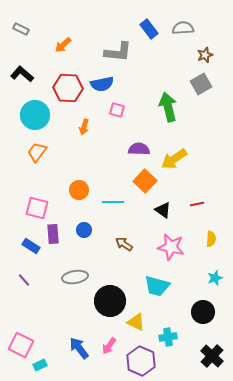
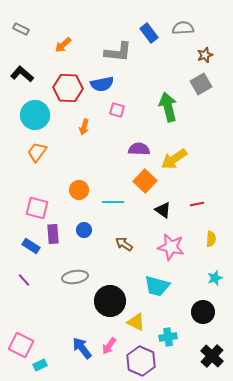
blue rectangle at (149, 29): moved 4 px down
blue arrow at (79, 348): moved 3 px right
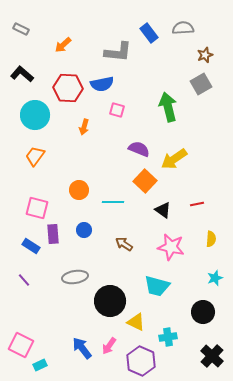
purple semicircle at (139, 149): rotated 20 degrees clockwise
orange trapezoid at (37, 152): moved 2 px left, 4 px down
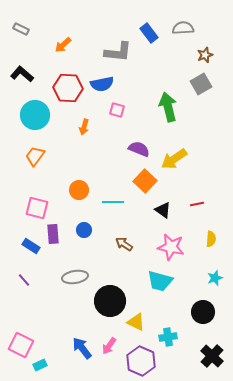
cyan trapezoid at (157, 286): moved 3 px right, 5 px up
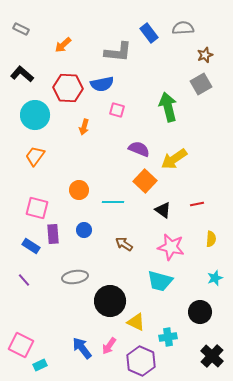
black circle at (203, 312): moved 3 px left
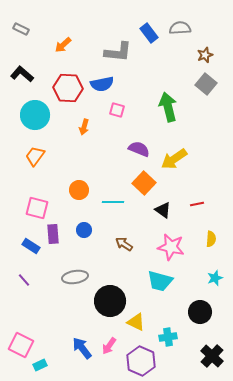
gray semicircle at (183, 28): moved 3 px left
gray square at (201, 84): moved 5 px right; rotated 20 degrees counterclockwise
orange square at (145, 181): moved 1 px left, 2 px down
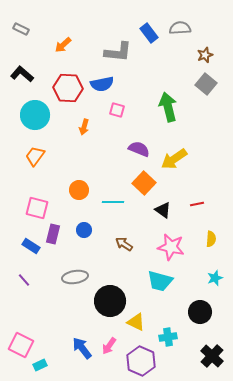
purple rectangle at (53, 234): rotated 18 degrees clockwise
